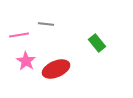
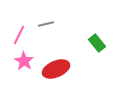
gray line: rotated 21 degrees counterclockwise
pink line: rotated 54 degrees counterclockwise
pink star: moved 2 px left
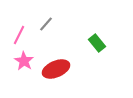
gray line: rotated 35 degrees counterclockwise
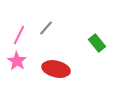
gray line: moved 4 px down
pink star: moved 7 px left
red ellipse: rotated 36 degrees clockwise
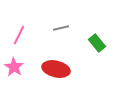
gray line: moved 15 px right; rotated 35 degrees clockwise
pink star: moved 3 px left, 6 px down
